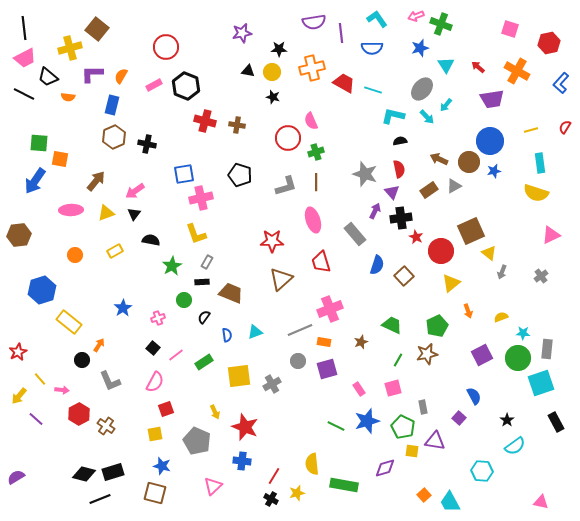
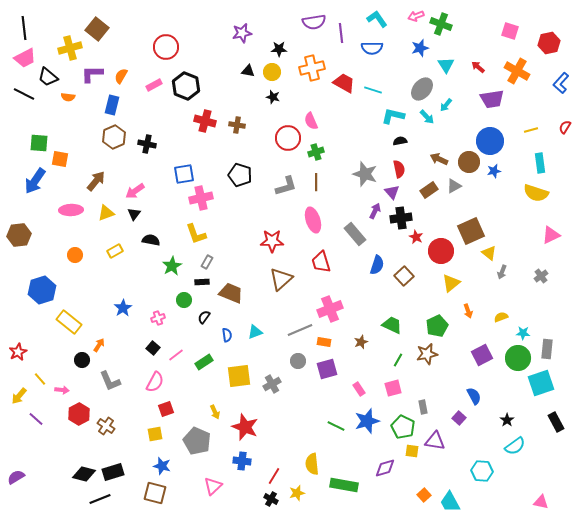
pink square at (510, 29): moved 2 px down
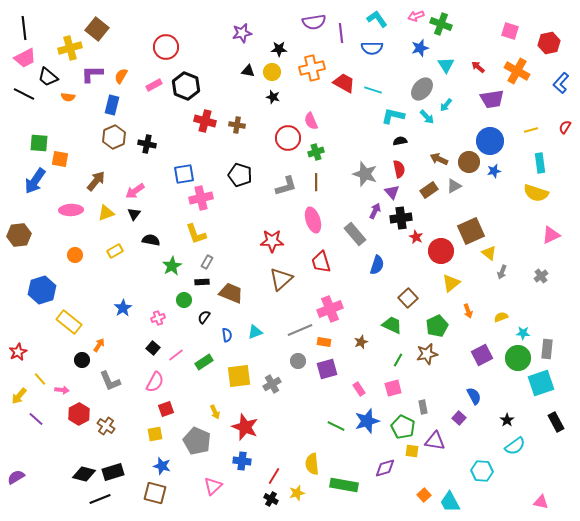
brown square at (404, 276): moved 4 px right, 22 px down
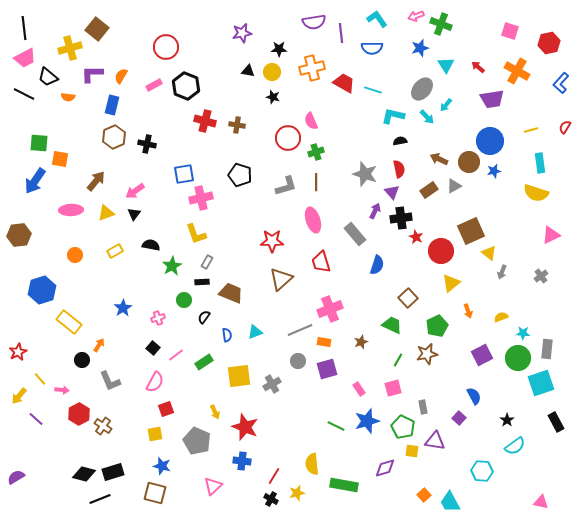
black semicircle at (151, 240): moved 5 px down
brown cross at (106, 426): moved 3 px left
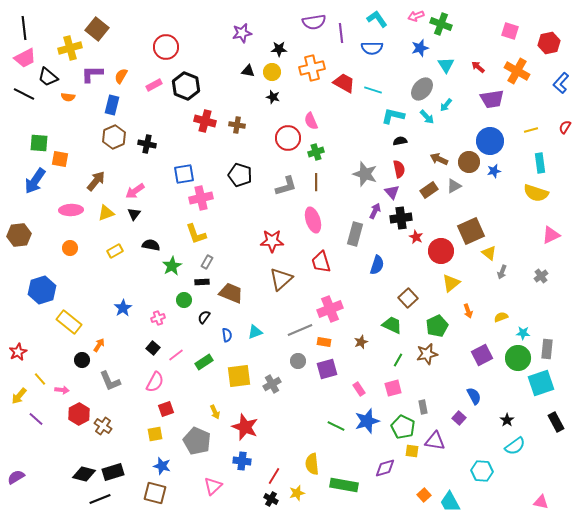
gray rectangle at (355, 234): rotated 55 degrees clockwise
orange circle at (75, 255): moved 5 px left, 7 px up
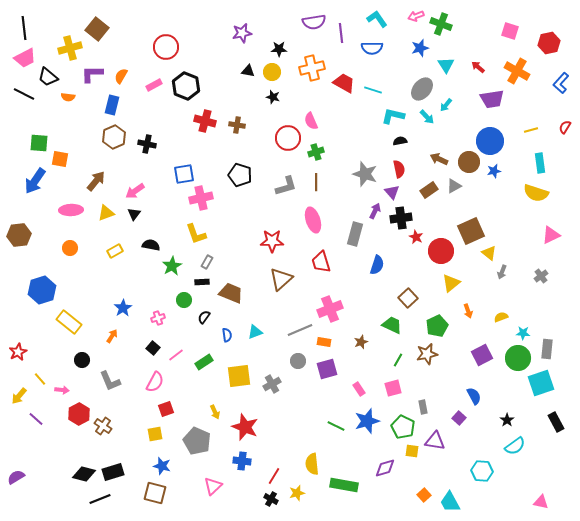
orange arrow at (99, 345): moved 13 px right, 9 px up
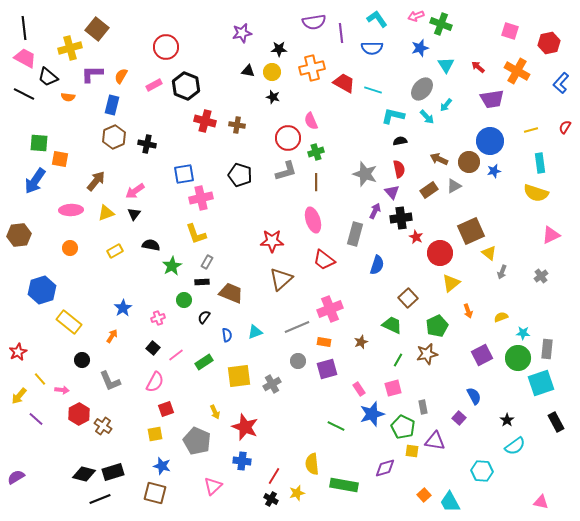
pink trapezoid at (25, 58): rotated 125 degrees counterclockwise
gray L-shape at (286, 186): moved 15 px up
red circle at (441, 251): moved 1 px left, 2 px down
red trapezoid at (321, 262): moved 3 px right, 2 px up; rotated 35 degrees counterclockwise
gray line at (300, 330): moved 3 px left, 3 px up
blue star at (367, 421): moved 5 px right, 7 px up
